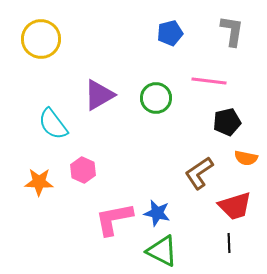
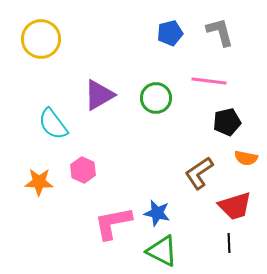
gray L-shape: moved 12 px left, 1 px down; rotated 24 degrees counterclockwise
pink L-shape: moved 1 px left, 4 px down
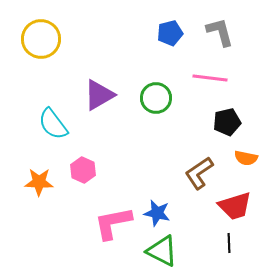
pink line: moved 1 px right, 3 px up
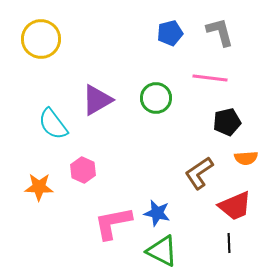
purple triangle: moved 2 px left, 5 px down
orange semicircle: rotated 15 degrees counterclockwise
orange star: moved 5 px down
red trapezoid: rotated 6 degrees counterclockwise
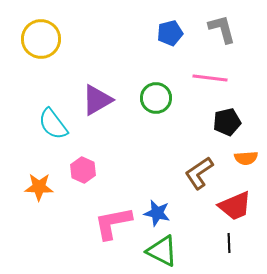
gray L-shape: moved 2 px right, 3 px up
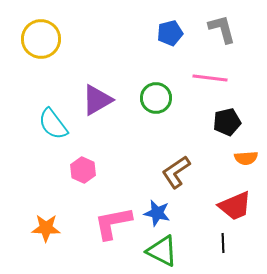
brown L-shape: moved 23 px left, 1 px up
orange star: moved 7 px right, 41 px down
black line: moved 6 px left
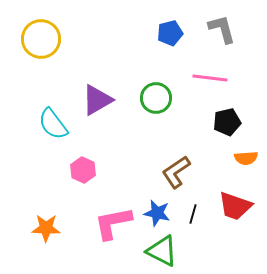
red trapezoid: rotated 42 degrees clockwise
black line: moved 30 px left, 29 px up; rotated 18 degrees clockwise
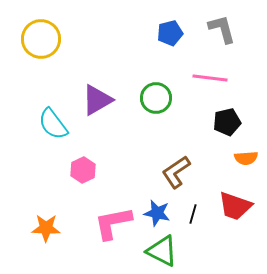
pink hexagon: rotated 10 degrees clockwise
